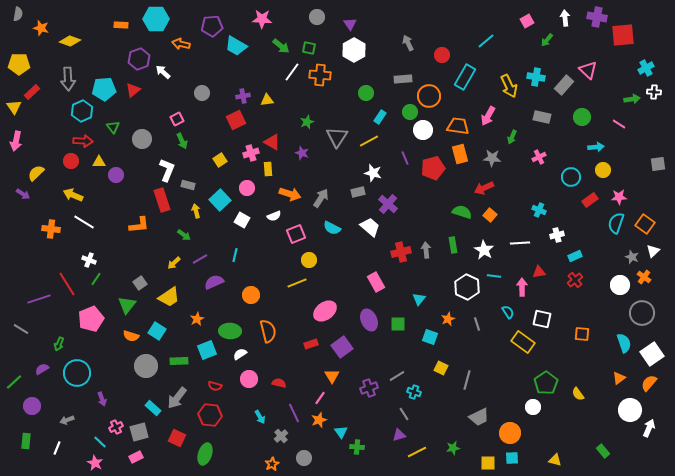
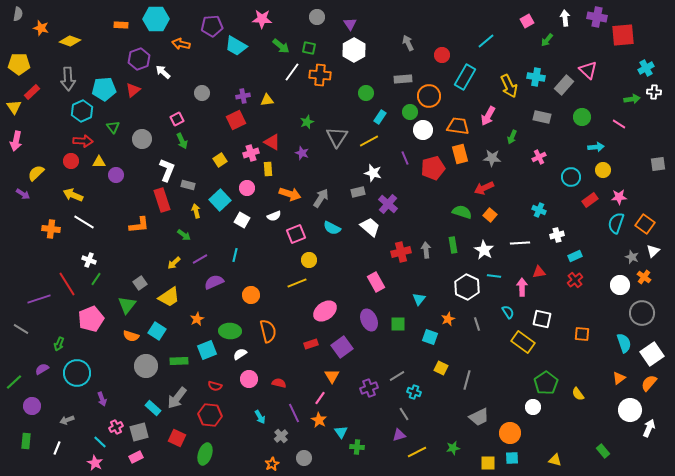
orange star at (319, 420): rotated 21 degrees counterclockwise
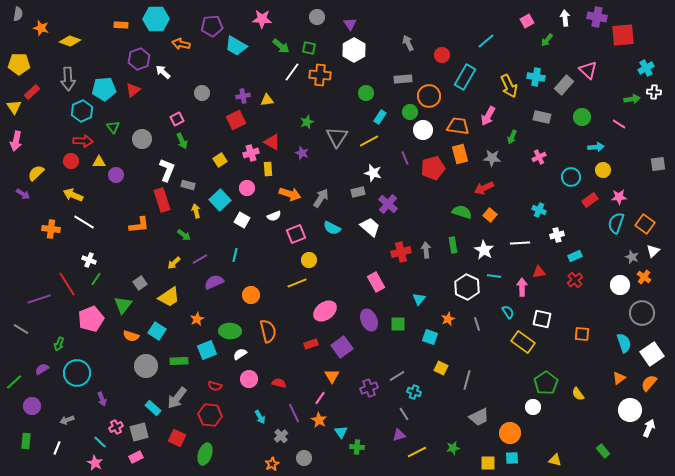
green triangle at (127, 305): moved 4 px left
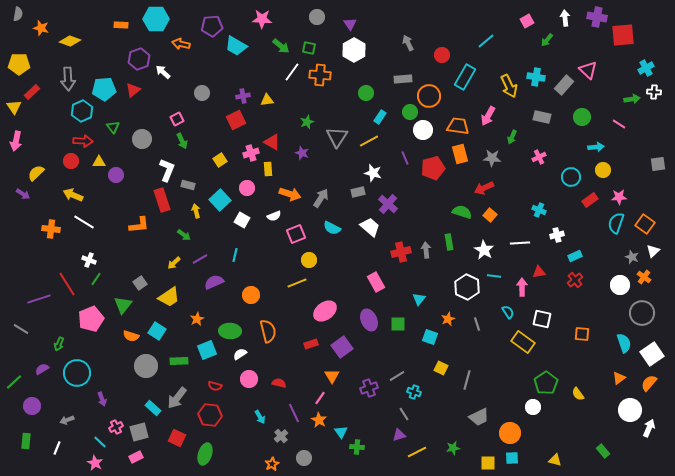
green rectangle at (453, 245): moved 4 px left, 3 px up
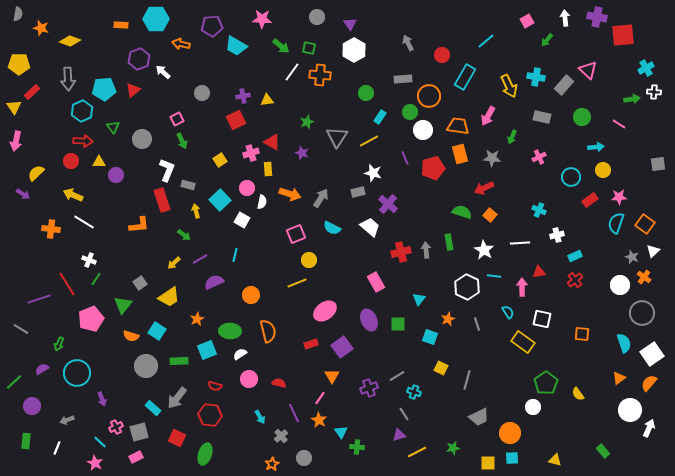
white semicircle at (274, 216): moved 12 px left, 14 px up; rotated 56 degrees counterclockwise
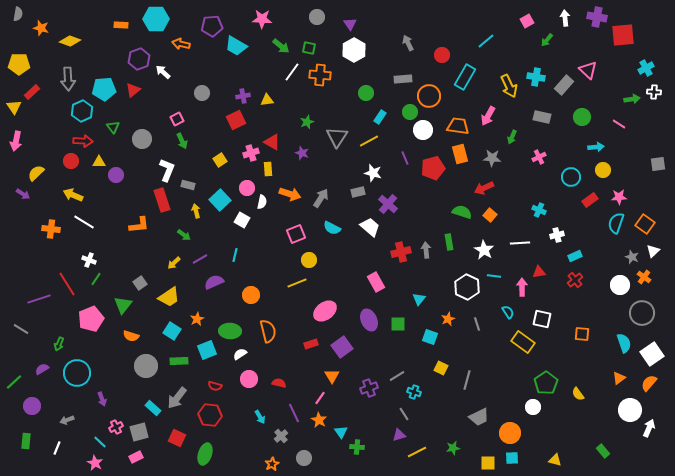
cyan square at (157, 331): moved 15 px right
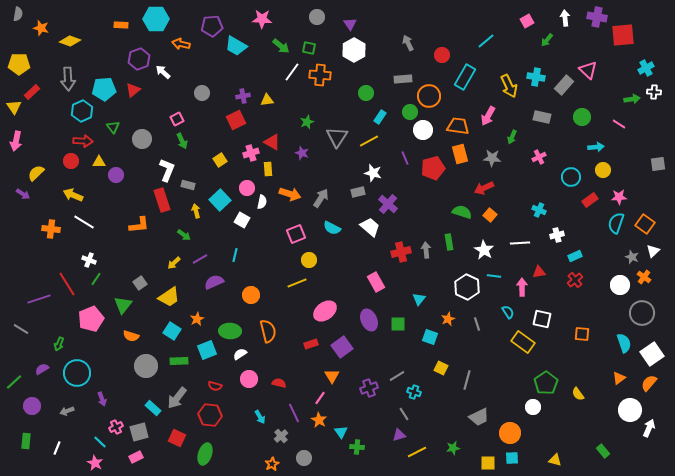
gray arrow at (67, 420): moved 9 px up
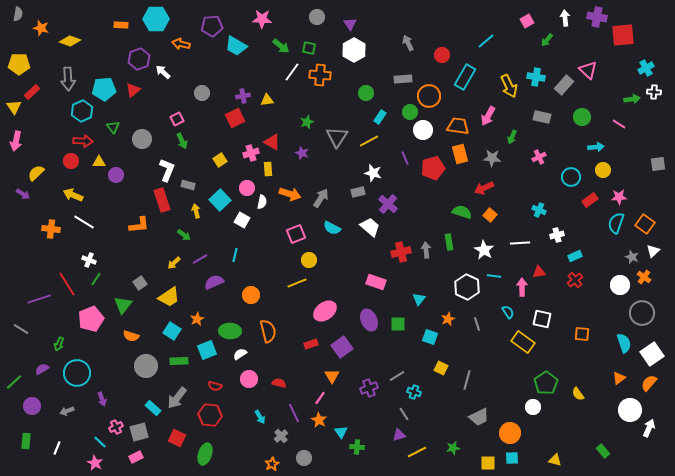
red square at (236, 120): moved 1 px left, 2 px up
pink rectangle at (376, 282): rotated 42 degrees counterclockwise
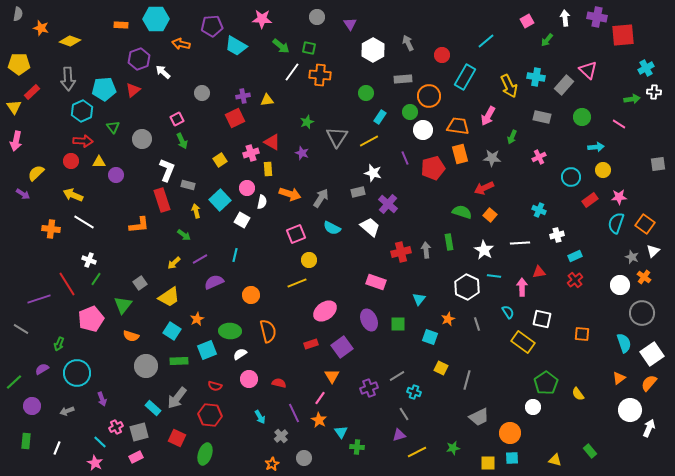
white hexagon at (354, 50): moved 19 px right
green rectangle at (603, 451): moved 13 px left
